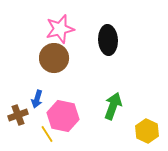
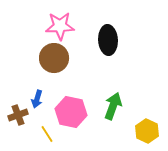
pink star: moved 3 px up; rotated 12 degrees clockwise
pink hexagon: moved 8 px right, 4 px up
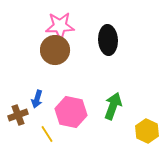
brown circle: moved 1 px right, 8 px up
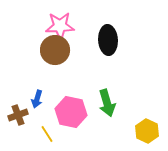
green arrow: moved 6 px left, 3 px up; rotated 144 degrees clockwise
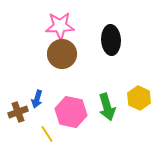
black ellipse: moved 3 px right
brown circle: moved 7 px right, 4 px down
green arrow: moved 4 px down
brown cross: moved 3 px up
yellow hexagon: moved 8 px left, 33 px up
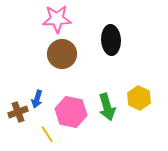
pink star: moved 3 px left, 7 px up
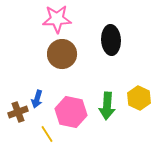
green arrow: moved 1 px up; rotated 20 degrees clockwise
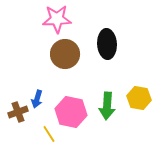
black ellipse: moved 4 px left, 4 px down
brown circle: moved 3 px right
yellow hexagon: rotated 15 degrees counterclockwise
yellow line: moved 2 px right
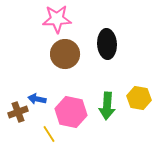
blue arrow: rotated 84 degrees clockwise
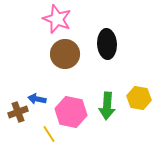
pink star: rotated 24 degrees clockwise
